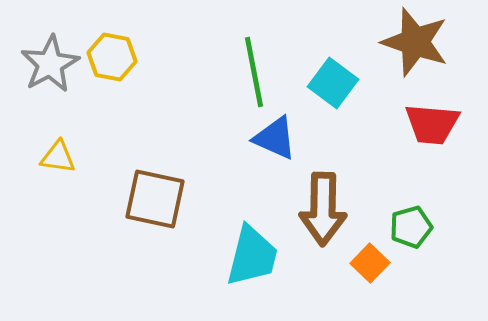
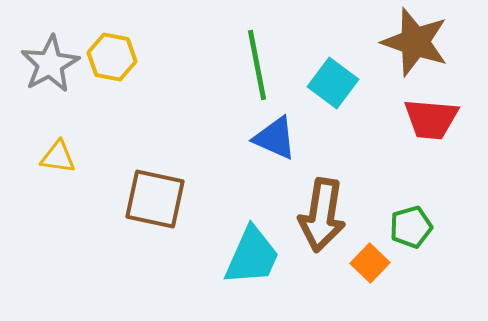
green line: moved 3 px right, 7 px up
red trapezoid: moved 1 px left, 5 px up
brown arrow: moved 1 px left, 6 px down; rotated 8 degrees clockwise
cyan trapezoid: rotated 10 degrees clockwise
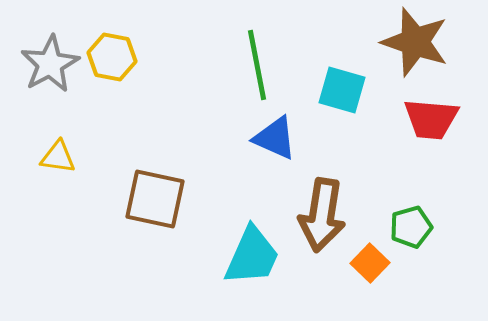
cyan square: moved 9 px right, 7 px down; rotated 21 degrees counterclockwise
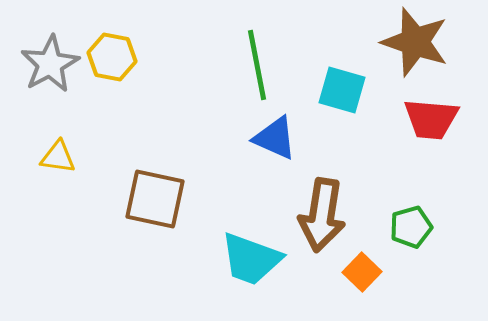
cyan trapezoid: moved 1 px left, 3 px down; rotated 86 degrees clockwise
orange square: moved 8 px left, 9 px down
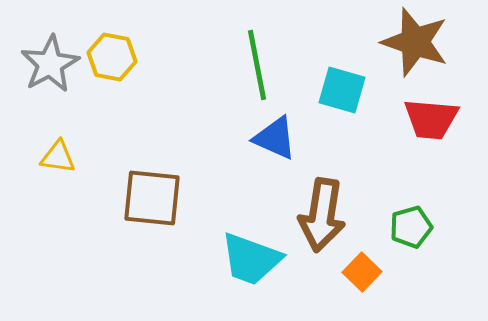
brown square: moved 3 px left, 1 px up; rotated 6 degrees counterclockwise
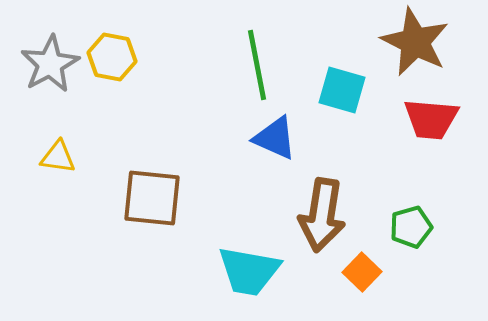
brown star: rotated 8 degrees clockwise
cyan trapezoid: moved 2 px left, 12 px down; rotated 10 degrees counterclockwise
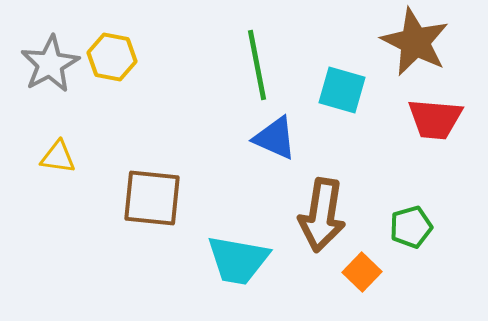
red trapezoid: moved 4 px right
cyan trapezoid: moved 11 px left, 11 px up
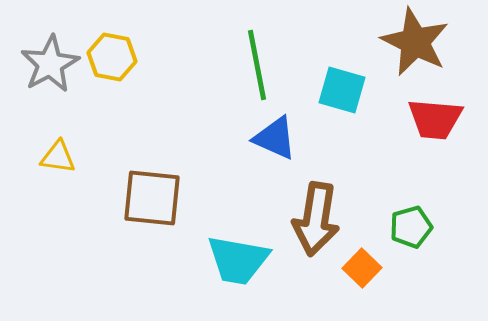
brown arrow: moved 6 px left, 4 px down
orange square: moved 4 px up
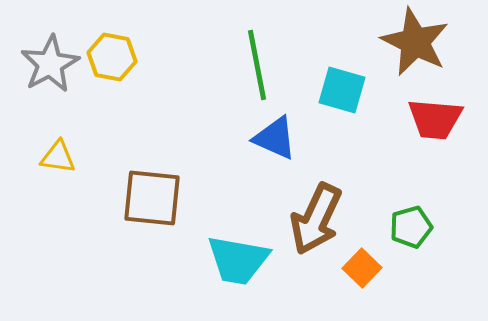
brown arrow: rotated 16 degrees clockwise
